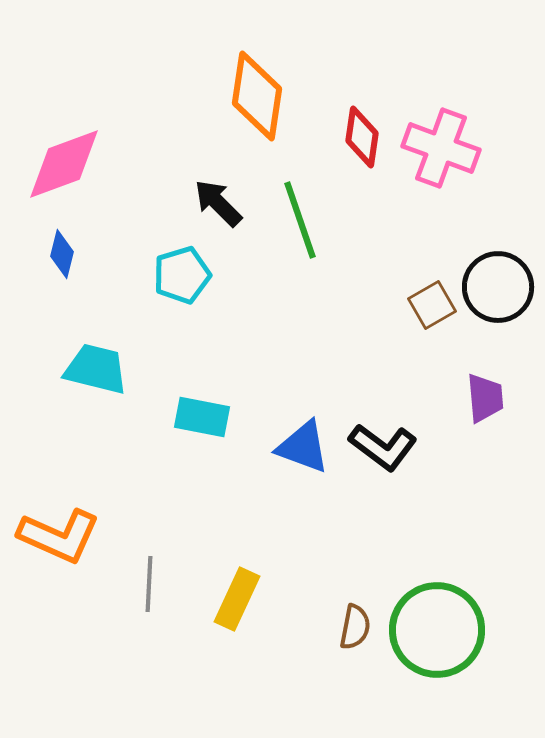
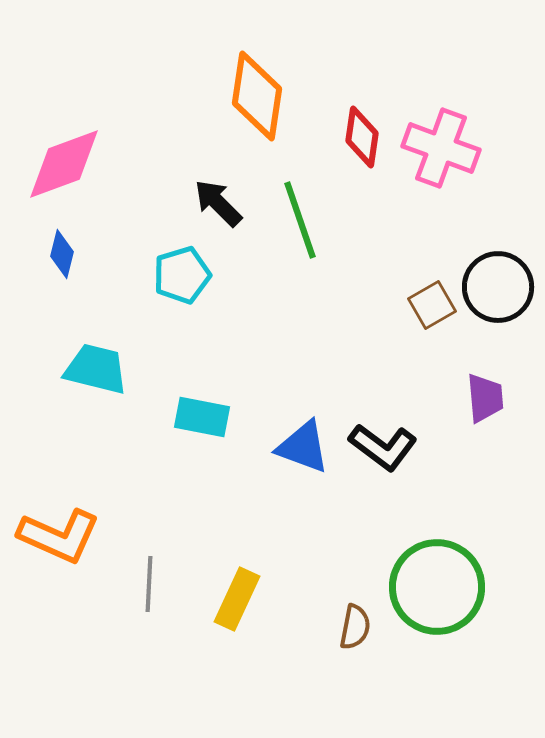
green circle: moved 43 px up
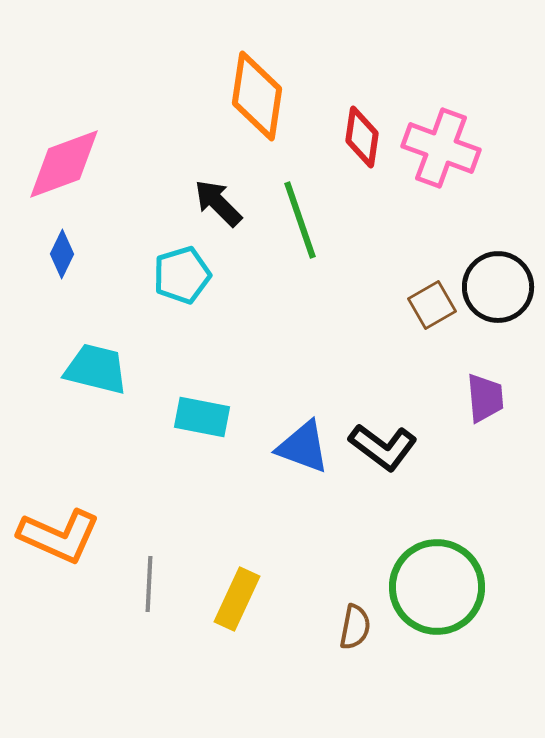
blue diamond: rotated 12 degrees clockwise
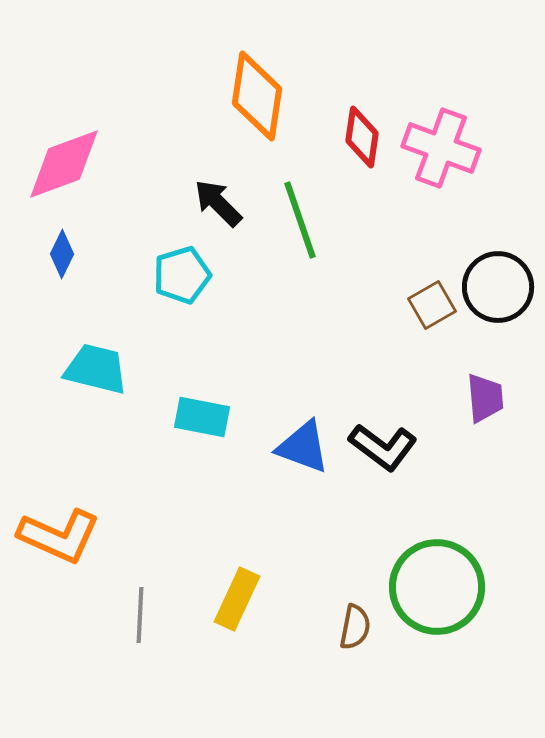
gray line: moved 9 px left, 31 px down
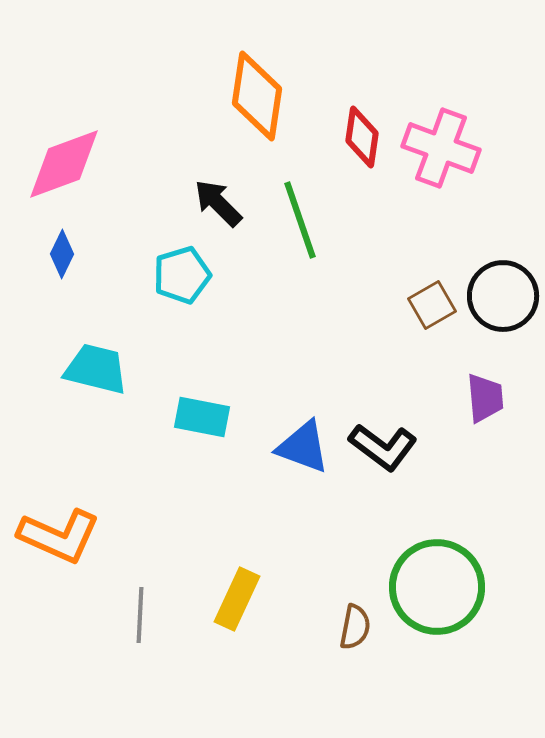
black circle: moved 5 px right, 9 px down
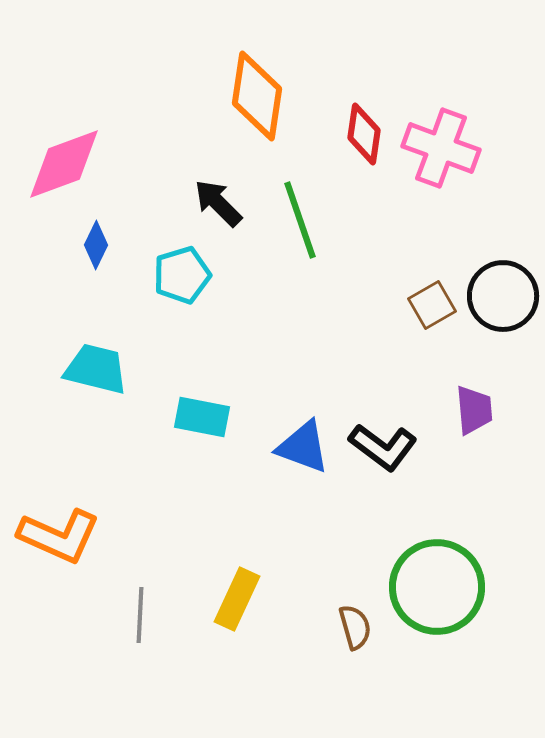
red diamond: moved 2 px right, 3 px up
blue diamond: moved 34 px right, 9 px up
purple trapezoid: moved 11 px left, 12 px down
brown semicircle: rotated 27 degrees counterclockwise
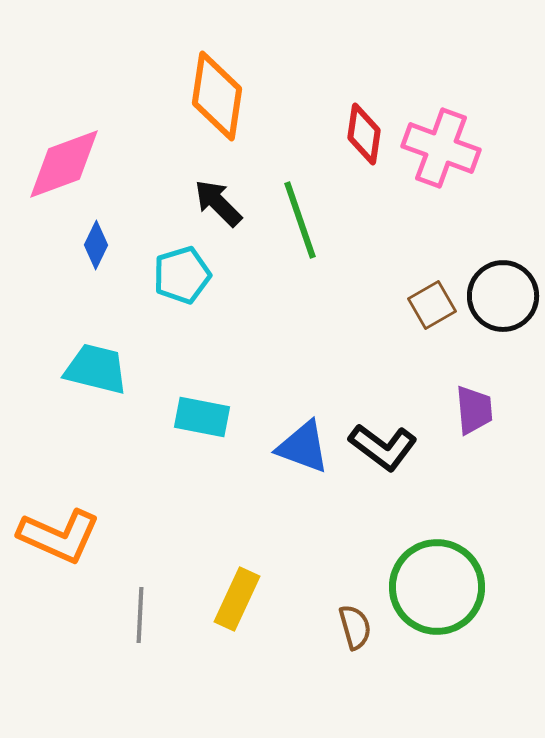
orange diamond: moved 40 px left
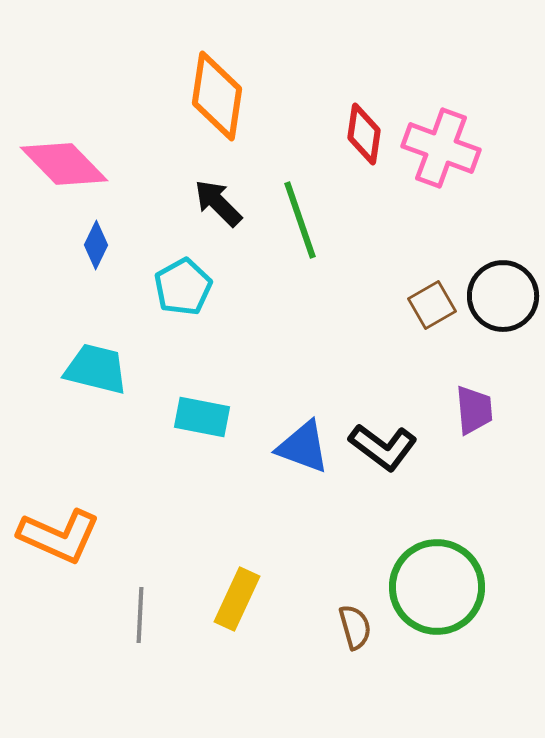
pink diamond: rotated 66 degrees clockwise
cyan pentagon: moved 1 px right, 12 px down; rotated 12 degrees counterclockwise
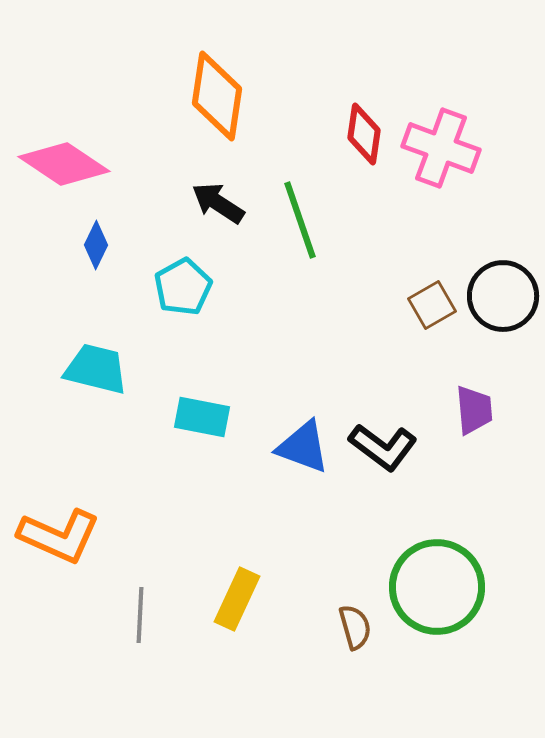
pink diamond: rotated 12 degrees counterclockwise
black arrow: rotated 12 degrees counterclockwise
